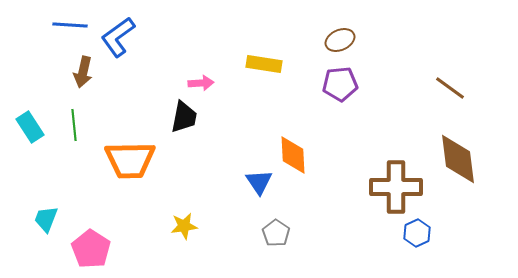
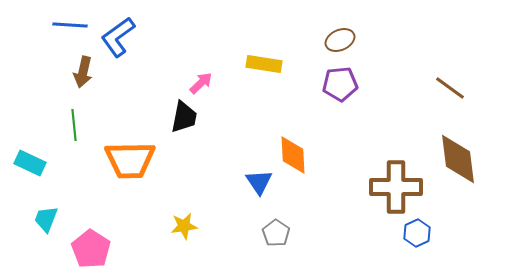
pink arrow: rotated 40 degrees counterclockwise
cyan rectangle: moved 36 px down; rotated 32 degrees counterclockwise
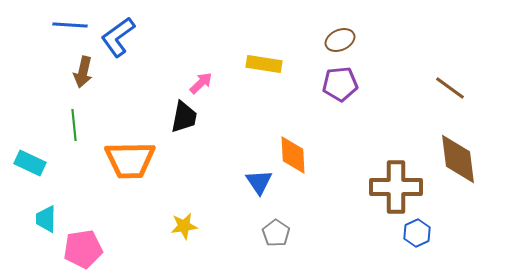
cyan trapezoid: rotated 20 degrees counterclockwise
pink pentagon: moved 8 px left; rotated 30 degrees clockwise
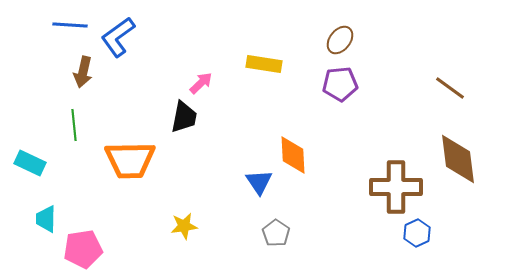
brown ellipse: rotated 28 degrees counterclockwise
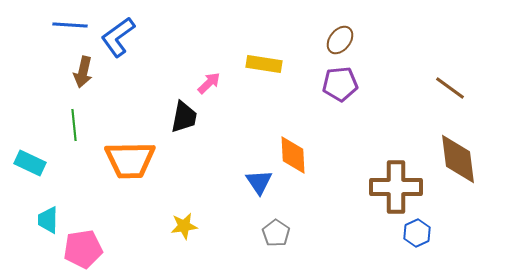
pink arrow: moved 8 px right
cyan trapezoid: moved 2 px right, 1 px down
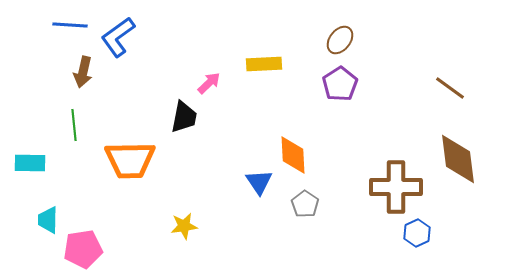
yellow rectangle: rotated 12 degrees counterclockwise
purple pentagon: rotated 28 degrees counterclockwise
cyan rectangle: rotated 24 degrees counterclockwise
gray pentagon: moved 29 px right, 29 px up
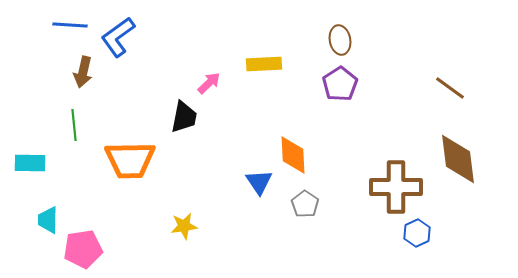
brown ellipse: rotated 48 degrees counterclockwise
